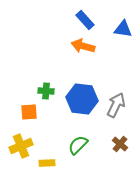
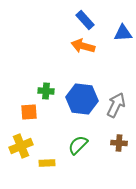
blue triangle: moved 4 px down; rotated 12 degrees counterclockwise
brown cross: moved 1 px left, 1 px up; rotated 35 degrees counterclockwise
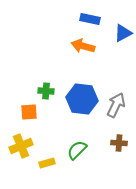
blue rectangle: moved 5 px right, 1 px up; rotated 36 degrees counterclockwise
blue triangle: rotated 24 degrees counterclockwise
green semicircle: moved 1 px left, 5 px down
yellow rectangle: rotated 14 degrees counterclockwise
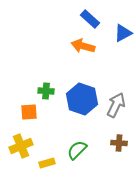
blue rectangle: rotated 30 degrees clockwise
blue hexagon: rotated 12 degrees clockwise
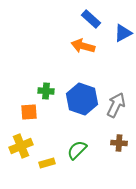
blue rectangle: moved 1 px right
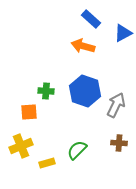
blue hexagon: moved 3 px right, 8 px up
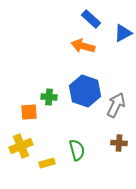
green cross: moved 3 px right, 6 px down
green semicircle: rotated 120 degrees clockwise
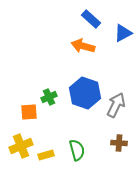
blue hexagon: moved 2 px down
green cross: rotated 28 degrees counterclockwise
yellow rectangle: moved 1 px left, 8 px up
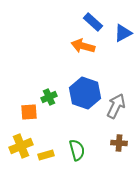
blue rectangle: moved 2 px right, 3 px down
gray arrow: moved 1 px down
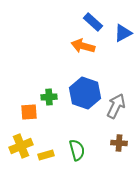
green cross: rotated 21 degrees clockwise
